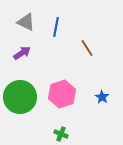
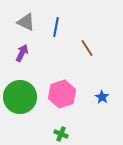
purple arrow: rotated 30 degrees counterclockwise
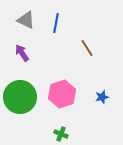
gray triangle: moved 2 px up
blue line: moved 4 px up
purple arrow: rotated 60 degrees counterclockwise
blue star: rotated 24 degrees clockwise
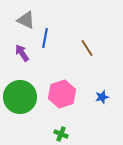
blue line: moved 11 px left, 15 px down
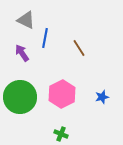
brown line: moved 8 px left
pink hexagon: rotated 8 degrees counterclockwise
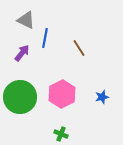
purple arrow: rotated 72 degrees clockwise
